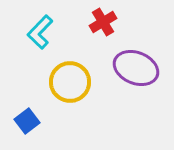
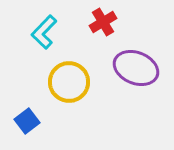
cyan L-shape: moved 4 px right
yellow circle: moved 1 px left
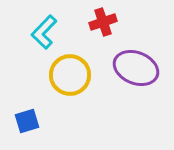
red cross: rotated 12 degrees clockwise
yellow circle: moved 1 px right, 7 px up
blue square: rotated 20 degrees clockwise
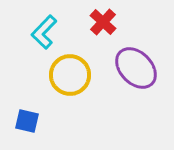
red cross: rotated 28 degrees counterclockwise
purple ellipse: rotated 24 degrees clockwise
blue square: rotated 30 degrees clockwise
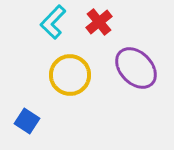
red cross: moved 4 px left; rotated 8 degrees clockwise
cyan L-shape: moved 9 px right, 10 px up
blue square: rotated 20 degrees clockwise
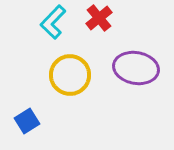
red cross: moved 4 px up
purple ellipse: rotated 36 degrees counterclockwise
blue square: rotated 25 degrees clockwise
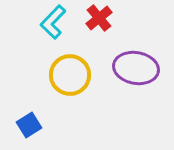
blue square: moved 2 px right, 4 px down
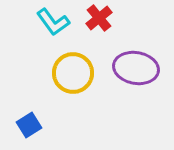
cyan L-shape: rotated 80 degrees counterclockwise
yellow circle: moved 3 px right, 2 px up
